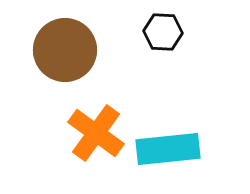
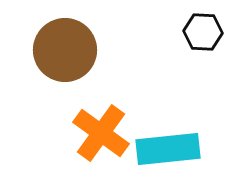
black hexagon: moved 40 px right
orange cross: moved 5 px right
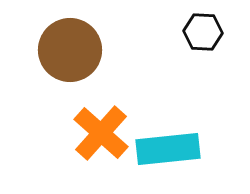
brown circle: moved 5 px right
orange cross: rotated 6 degrees clockwise
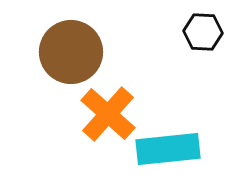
brown circle: moved 1 px right, 2 px down
orange cross: moved 7 px right, 19 px up
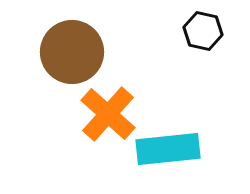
black hexagon: moved 1 px up; rotated 9 degrees clockwise
brown circle: moved 1 px right
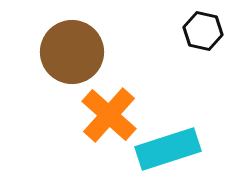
orange cross: moved 1 px right, 1 px down
cyan rectangle: rotated 12 degrees counterclockwise
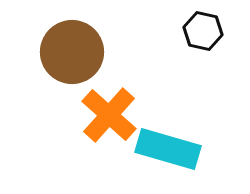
cyan rectangle: rotated 34 degrees clockwise
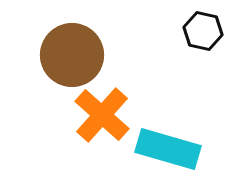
brown circle: moved 3 px down
orange cross: moved 7 px left
